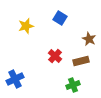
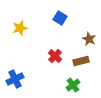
yellow star: moved 6 px left, 2 px down
green cross: rotated 16 degrees counterclockwise
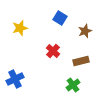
brown star: moved 4 px left, 8 px up; rotated 24 degrees clockwise
red cross: moved 2 px left, 5 px up
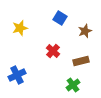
blue cross: moved 2 px right, 4 px up
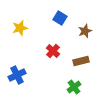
green cross: moved 1 px right, 2 px down
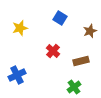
brown star: moved 5 px right
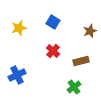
blue square: moved 7 px left, 4 px down
yellow star: moved 1 px left
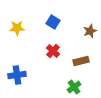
yellow star: moved 2 px left; rotated 14 degrees clockwise
blue cross: rotated 18 degrees clockwise
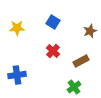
brown rectangle: rotated 14 degrees counterclockwise
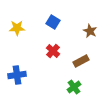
brown star: rotated 24 degrees counterclockwise
